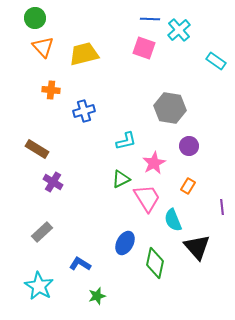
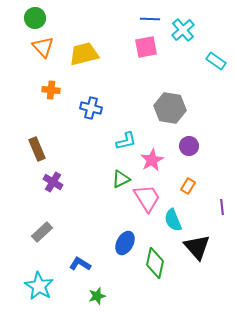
cyan cross: moved 4 px right
pink square: moved 2 px right, 1 px up; rotated 30 degrees counterclockwise
blue cross: moved 7 px right, 3 px up; rotated 30 degrees clockwise
brown rectangle: rotated 35 degrees clockwise
pink star: moved 2 px left, 3 px up
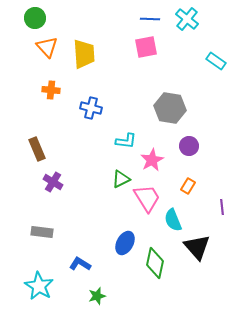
cyan cross: moved 4 px right, 11 px up; rotated 10 degrees counterclockwise
orange triangle: moved 4 px right
yellow trapezoid: rotated 100 degrees clockwise
cyan L-shape: rotated 20 degrees clockwise
gray rectangle: rotated 50 degrees clockwise
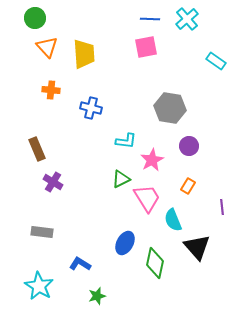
cyan cross: rotated 10 degrees clockwise
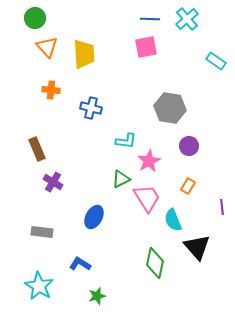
pink star: moved 3 px left, 1 px down
blue ellipse: moved 31 px left, 26 px up
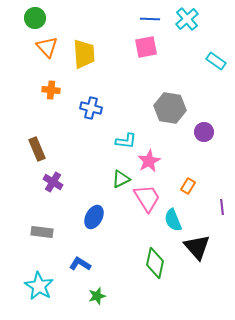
purple circle: moved 15 px right, 14 px up
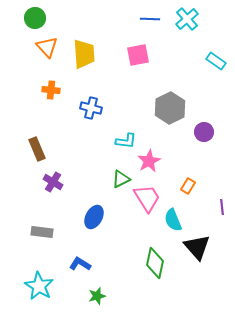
pink square: moved 8 px left, 8 px down
gray hexagon: rotated 24 degrees clockwise
